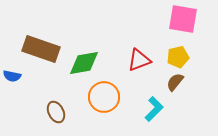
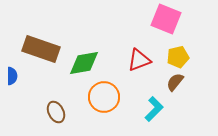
pink square: moved 17 px left; rotated 12 degrees clockwise
blue semicircle: rotated 102 degrees counterclockwise
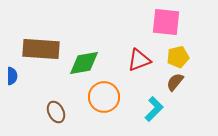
pink square: moved 3 px down; rotated 16 degrees counterclockwise
brown rectangle: rotated 15 degrees counterclockwise
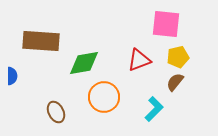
pink square: moved 2 px down
brown rectangle: moved 8 px up
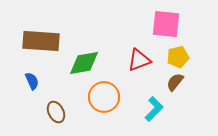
blue semicircle: moved 20 px right, 5 px down; rotated 24 degrees counterclockwise
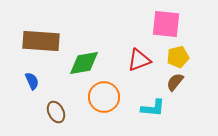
cyan L-shape: moved 1 px left, 1 px up; rotated 50 degrees clockwise
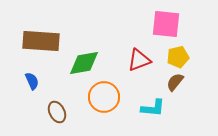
brown ellipse: moved 1 px right
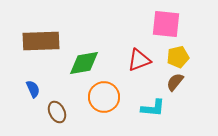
brown rectangle: rotated 6 degrees counterclockwise
blue semicircle: moved 1 px right, 8 px down
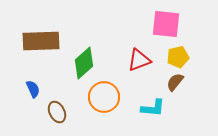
green diamond: rotated 32 degrees counterclockwise
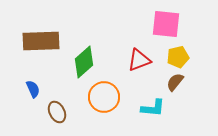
green diamond: moved 1 px up
